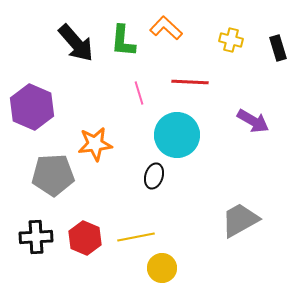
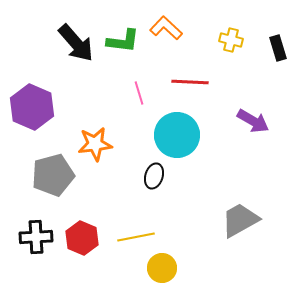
green L-shape: rotated 88 degrees counterclockwise
gray pentagon: rotated 12 degrees counterclockwise
red hexagon: moved 3 px left
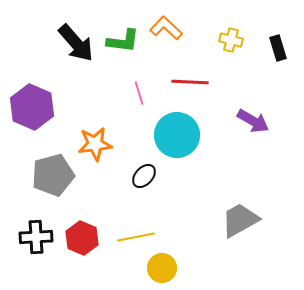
black ellipse: moved 10 px left; rotated 25 degrees clockwise
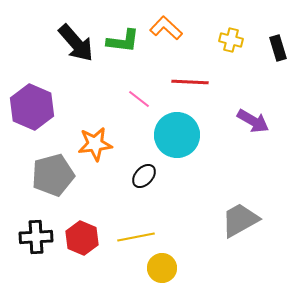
pink line: moved 6 px down; rotated 35 degrees counterclockwise
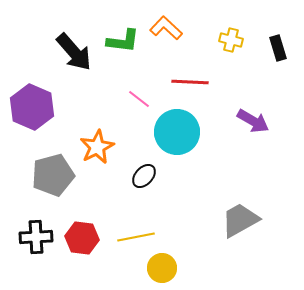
black arrow: moved 2 px left, 9 px down
cyan circle: moved 3 px up
orange star: moved 2 px right, 3 px down; rotated 20 degrees counterclockwise
red hexagon: rotated 16 degrees counterclockwise
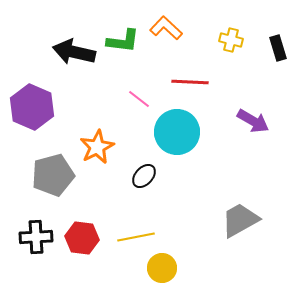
black arrow: rotated 144 degrees clockwise
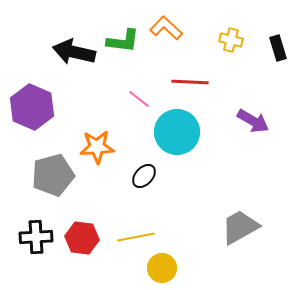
orange star: rotated 24 degrees clockwise
gray trapezoid: moved 7 px down
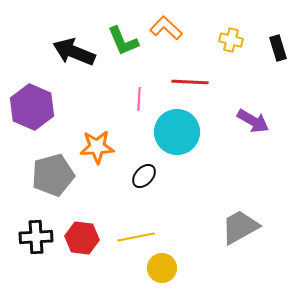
green L-shape: rotated 60 degrees clockwise
black arrow: rotated 9 degrees clockwise
pink line: rotated 55 degrees clockwise
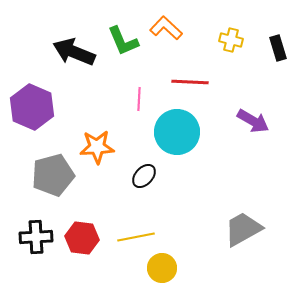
gray trapezoid: moved 3 px right, 2 px down
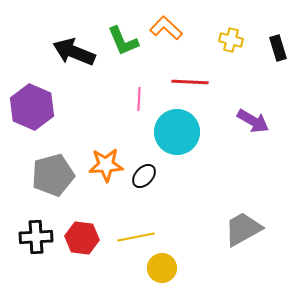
orange star: moved 9 px right, 18 px down
